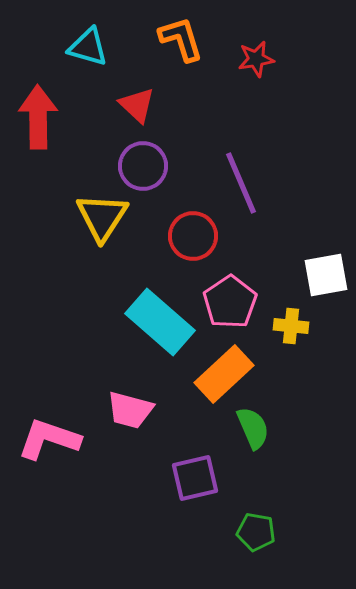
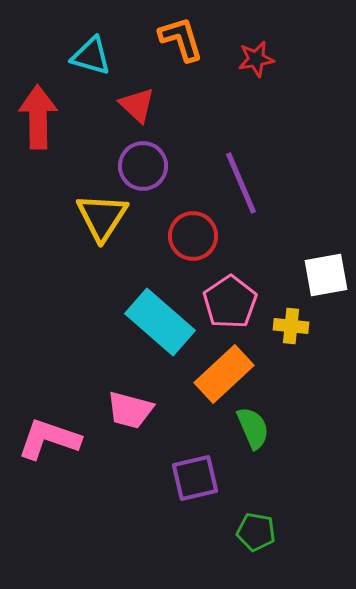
cyan triangle: moved 3 px right, 9 px down
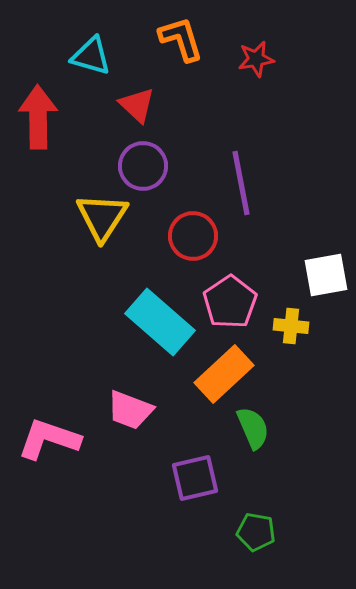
purple line: rotated 12 degrees clockwise
pink trapezoid: rotated 6 degrees clockwise
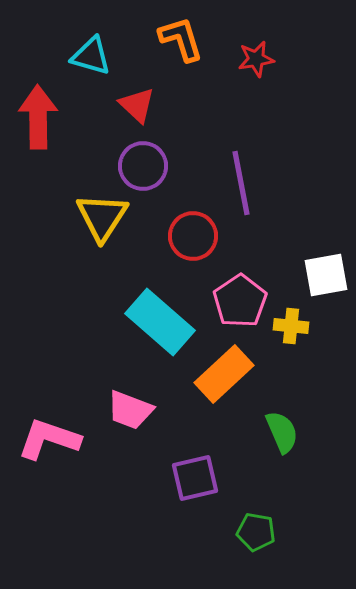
pink pentagon: moved 10 px right, 1 px up
green semicircle: moved 29 px right, 4 px down
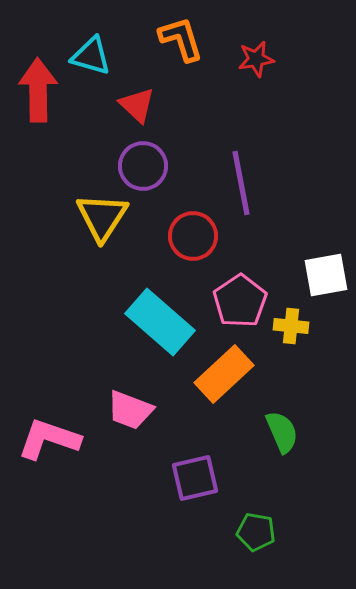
red arrow: moved 27 px up
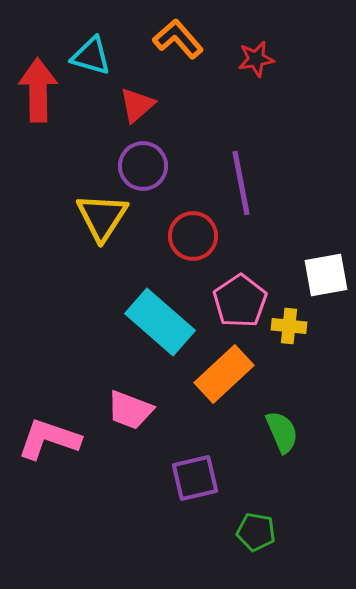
orange L-shape: moved 3 px left; rotated 24 degrees counterclockwise
red triangle: rotated 36 degrees clockwise
yellow cross: moved 2 px left
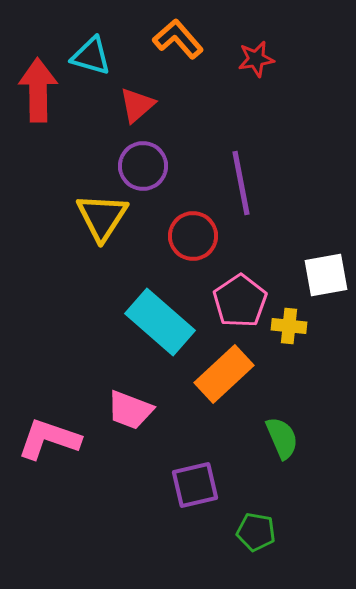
green semicircle: moved 6 px down
purple square: moved 7 px down
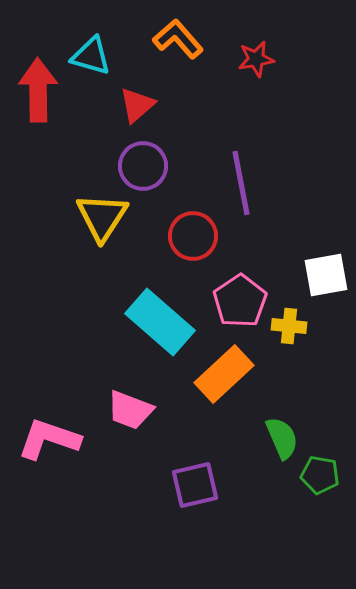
green pentagon: moved 64 px right, 57 px up
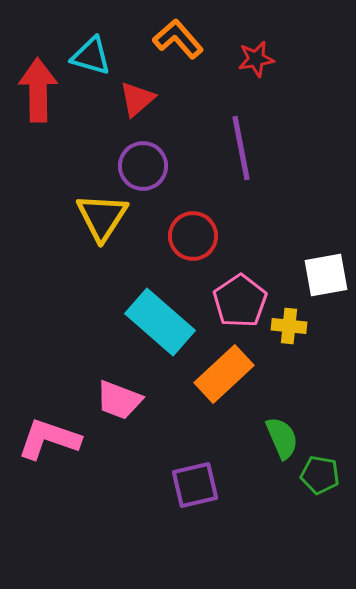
red triangle: moved 6 px up
purple line: moved 35 px up
pink trapezoid: moved 11 px left, 10 px up
